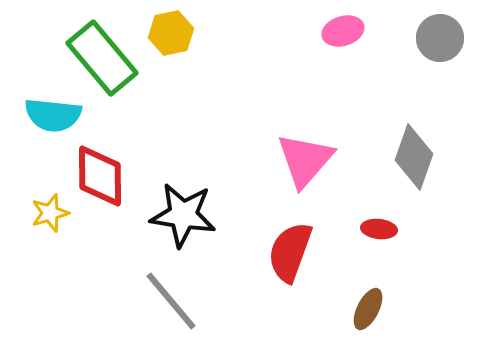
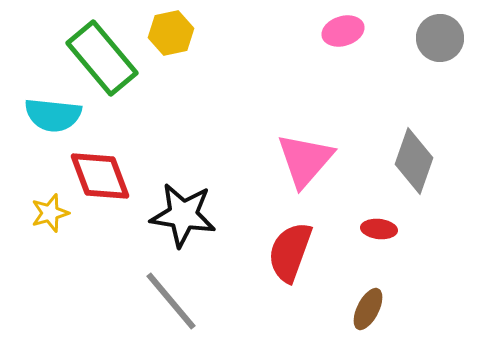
gray diamond: moved 4 px down
red diamond: rotated 20 degrees counterclockwise
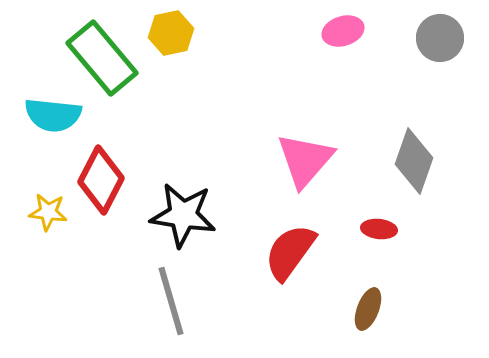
red diamond: moved 1 px right, 4 px down; rotated 48 degrees clockwise
yellow star: moved 2 px left, 1 px up; rotated 24 degrees clockwise
red semicircle: rotated 16 degrees clockwise
gray line: rotated 24 degrees clockwise
brown ellipse: rotated 6 degrees counterclockwise
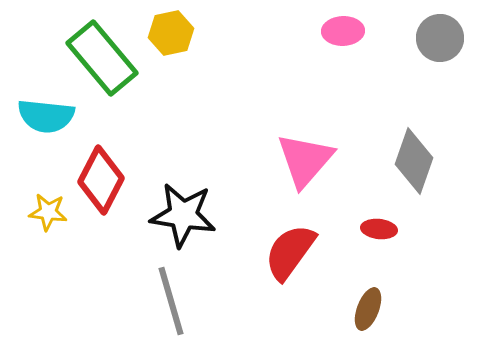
pink ellipse: rotated 15 degrees clockwise
cyan semicircle: moved 7 px left, 1 px down
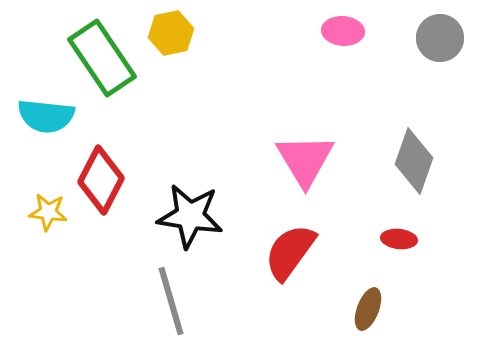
pink ellipse: rotated 6 degrees clockwise
green rectangle: rotated 6 degrees clockwise
pink triangle: rotated 12 degrees counterclockwise
black star: moved 7 px right, 1 px down
red ellipse: moved 20 px right, 10 px down
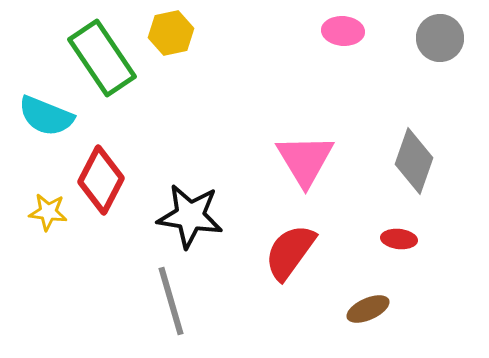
cyan semicircle: rotated 16 degrees clockwise
brown ellipse: rotated 45 degrees clockwise
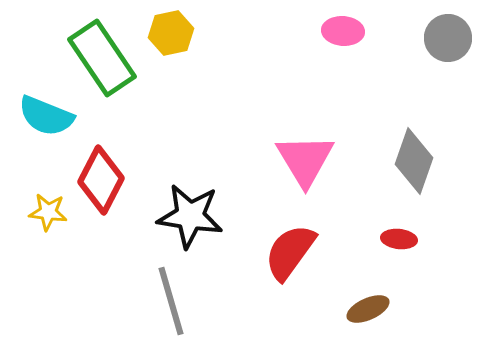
gray circle: moved 8 px right
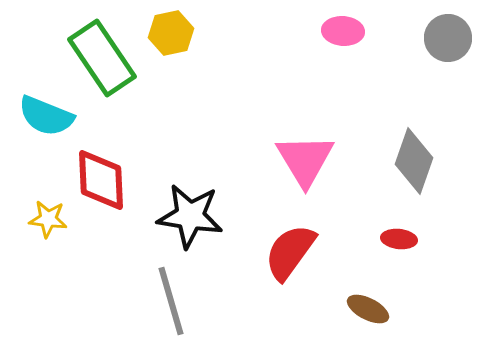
red diamond: rotated 30 degrees counterclockwise
yellow star: moved 7 px down
brown ellipse: rotated 51 degrees clockwise
